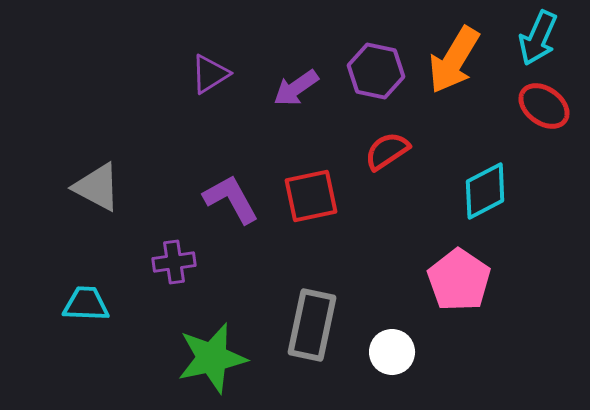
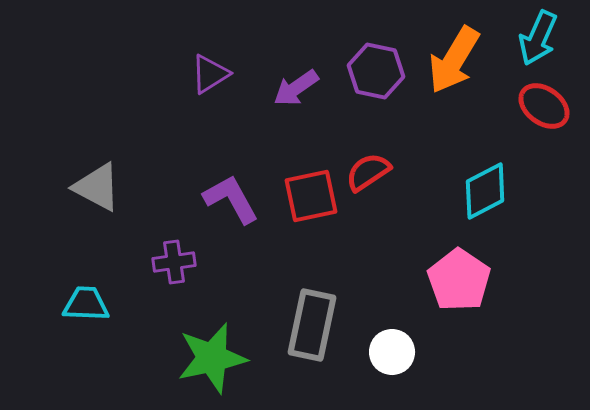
red semicircle: moved 19 px left, 21 px down
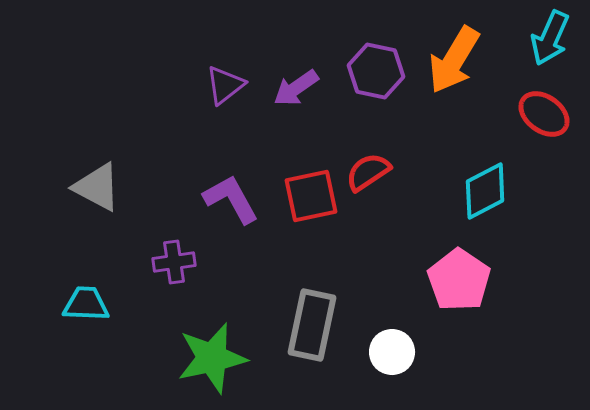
cyan arrow: moved 12 px right
purple triangle: moved 15 px right, 11 px down; rotated 6 degrees counterclockwise
red ellipse: moved 8 px down
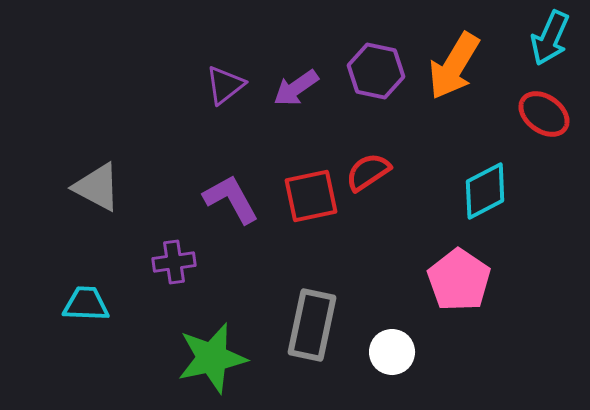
orange arrow: moved 6 px down
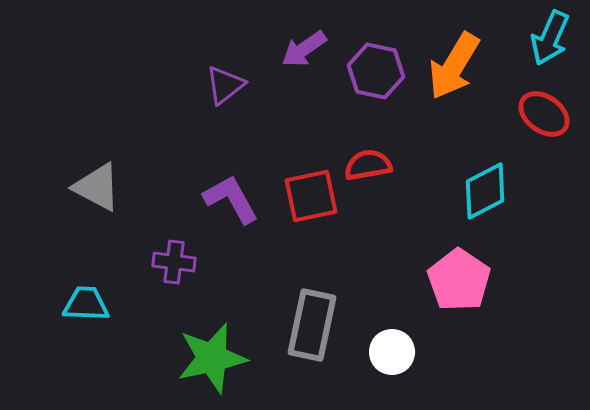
purple arrow: moved 8 px right, 39 px up
red semicircle: moved 7 px up; rotated 24 degrees clockwise
purple cross: rotated 15 degrees clockwise
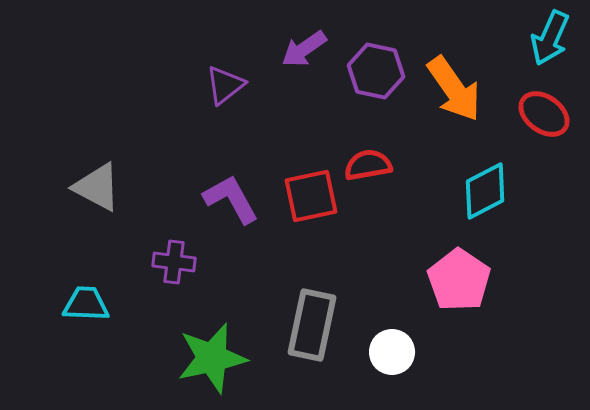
orange arrow: moved 23 px down; rotated 66 degrees counterclockwise
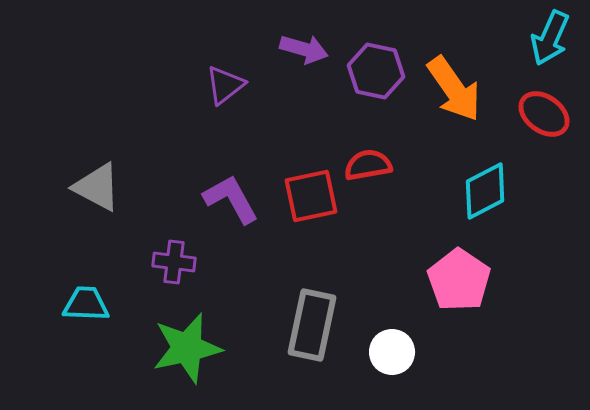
purple arrow: rotated 129 degrees counterclockwise
green star: moved 25 px left, 10 px up
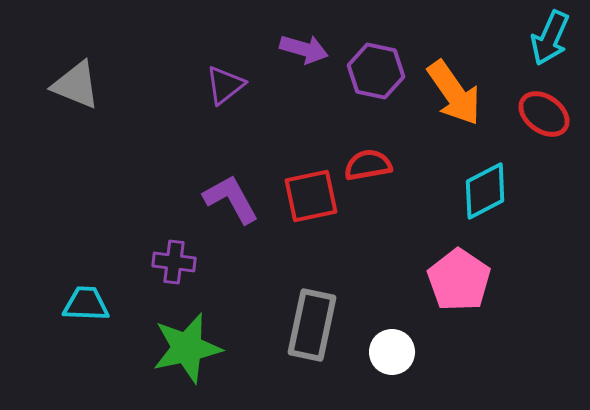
orange arrow: moved 4 px down
gray triangle: moved 21 px left, 102 px up; rotated 6 degrees counterclockwise
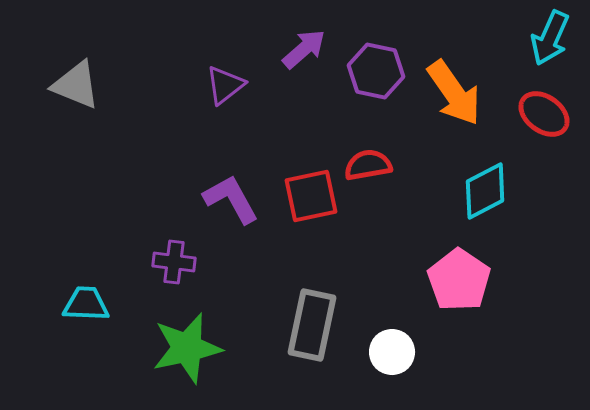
purple arrow: rotated 57 degrees counterclockwise
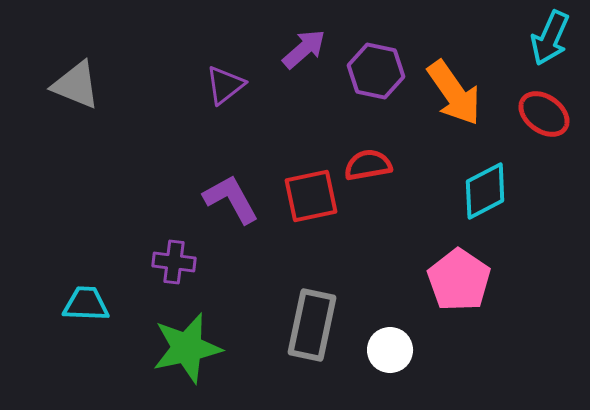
white circle: moved 2 px left, 2 px up
